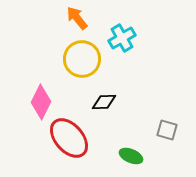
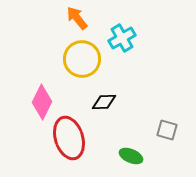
pink diamond: moved 1 px right
red ellipse: rotated 24 degrees clockwise
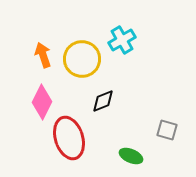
orange arrow: moved 34 px left, 37 px down; rotated 20 degrees clockwise
cyan cross: moved 2 px down
black diamond: moved 1 px left, 1 px up; rotated 20 degrees counterclockwise
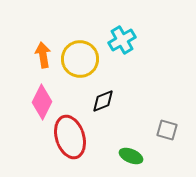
orange arrow: rotated 10 degrees clockwise
yellow circle: moved 2 px left
red ellipse: moved 1 px right, 1 px up
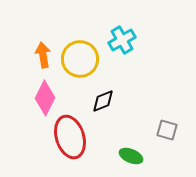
pink diamond: moved 3 px right, 4 px up
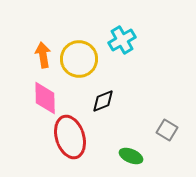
yellow circle: moved 1 px left
pink diamond: rotated 28 degrees counterclockwise
gray square: rotated 15 degrees clockwise
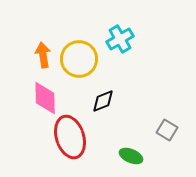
cyan cross: moved 2 px left, 1 px up
